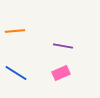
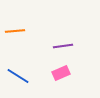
purple line: rotated 18 degrees counterclockwise
blue line: moved 2 px right, 3 px down
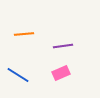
orange line: moved 9 px right, 3 px down
blue line: moved 1 px up
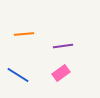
pink rectangle: rotated 12 degrees counterclockwise
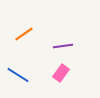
orange line: rotated 30 degrees counterclockwise
pink rectangle: rotated 18 degrees counterclockwise
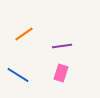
purple line: moved 1 px left
pink rectangle: rotated 18 degrees counterclockwise
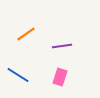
orange line: moved 2 px right
pink rectangle: moved 1 px left, 4 px down
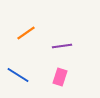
orange line: moved 1 px up
